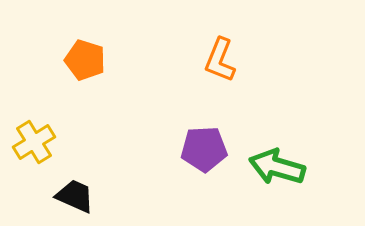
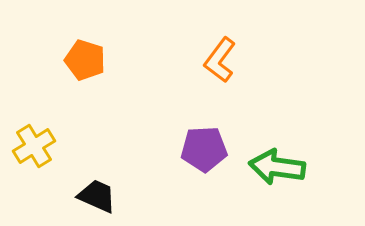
orange L-shape: rotated 15 degrees clockwise
yellow cross: moved 4 px down
green arrow: rotated 8 degrees counterclockwise
black trapezoid: moved 22 px right
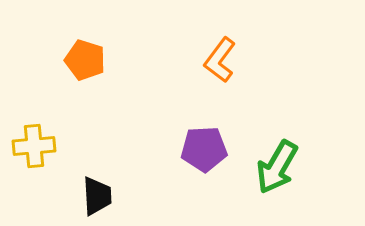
yellow cross: rotated 27 degrees clockwise
green arrow: rotated 68 degrees counterclockwise
black trapezoid: rotated 63 degrees clockwise
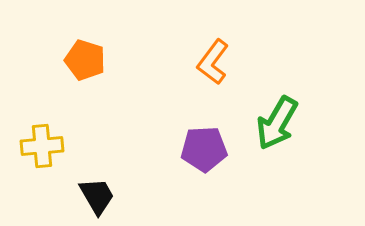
orange L-shape: moved 7 px left, 2 px down
yellow cross: moved 8 px right
green arrow: moved 44 px up
black trapezoid: rotated 27 degrees counterclockwise
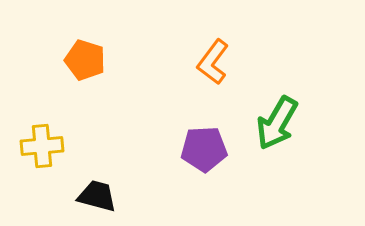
black trapezoid: rotated 45 degrees counterclockwise
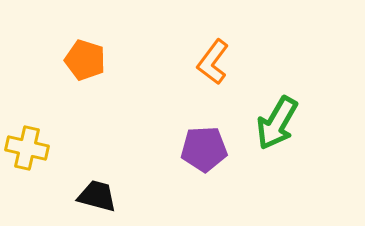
yellow cross: moved 15 px left, 2 px down; rotated 18 degrees clockwise
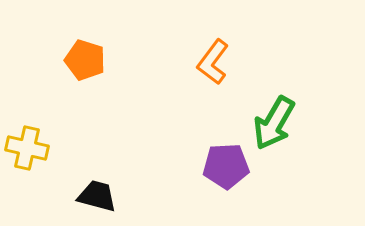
green arrow: moved 3 px left
purple pentagon: moved 22 px right, 17 px down
